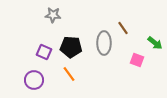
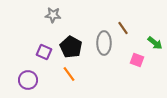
black pentagon: rotated 25 degrees clockwise
purple circle: moved 6 px left
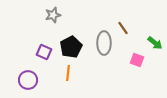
gray star: rotated 21 degrees counterclockwise
black pentagon: rotated 15 degrees clockwise
orange line: moved 1 px left, 1 px up; rotated 42 degrees clockwise
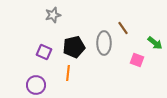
black pentagon: moved 3 px right; rotated 15 degrees clockwise
purple circle: moved 8 px right, 5 px down
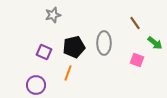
brown line: moved 12 px right, 5 px up
orange line: rotated 14 degrees clockwise
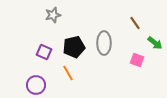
orange line: rotated 49 degrees counterclockwise
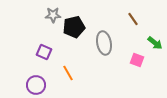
gray star: rotated 14 degrees clockwise
brown line: moved 2 px left, 4 px up
gray ellipse: rotated 10 degrees counterclockwise
black pentagon: moved 20 px up
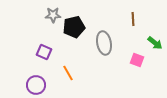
brown line: rotated 32 degrees clockwise
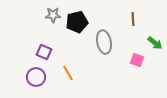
black pentagon: moved 3 px right, 5 px up
gray ellipse: moved 1 px up
purple circle: moved 8 px up
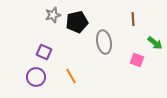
gray star: rotated 14 degrees counterclockwise
orange line: moved 3 px right, 3 px down
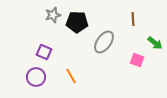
black pentagon: rotated 15 degrees clockwise
gray ellipse: rotated 45 degrees clockwise
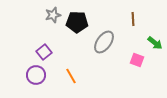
purple square: rotated 28 degrees clockwise
purple circle: moved 2 px up
